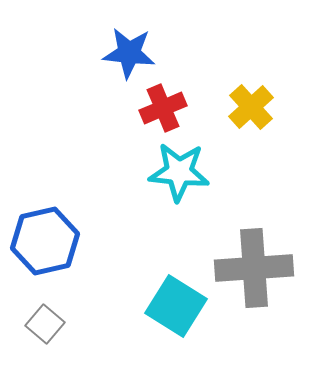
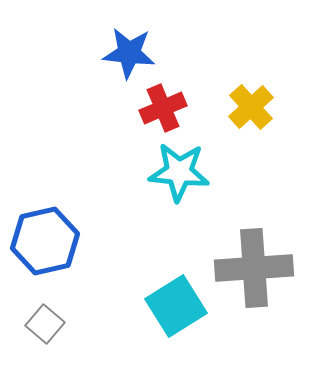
cyan square: rotated 26 degrees clockwise
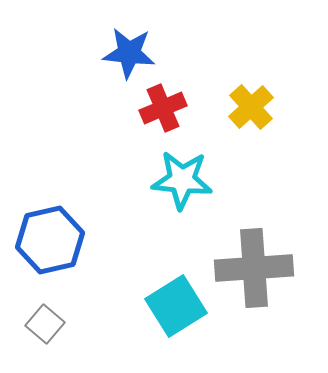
cyan star: moved 3 px right, 8 px down
blue hexagon: moved 5 px right, 1 px up
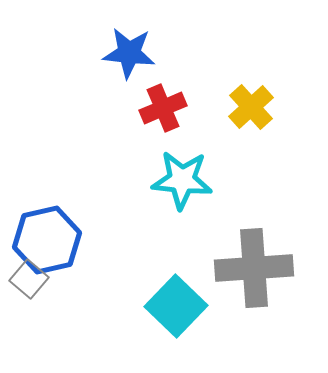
blue hexagon: moved 3 px left
cyan square: rotated 14 degrees counterclockwise
gray square: moved 16 px left, 45 px up
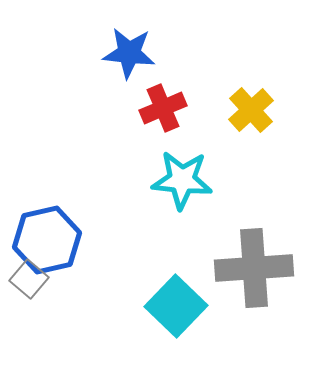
yellow cross: moved 3 px down
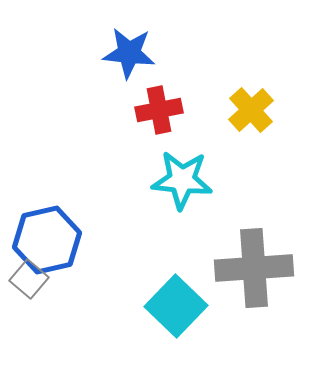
red cross: moved 4 px left, 2 px down; rotated 12 degrees clockwise
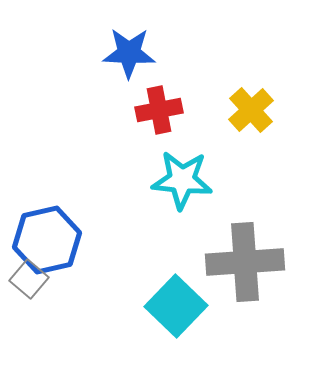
blue star: rotated 4 degrees counterclockwise
gray cross: moved 9 px left, 6 px up
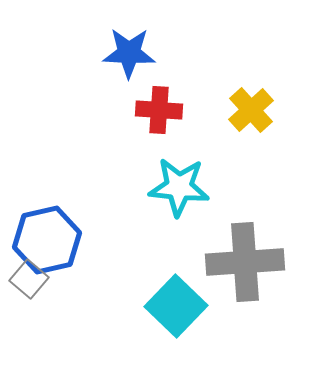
red cross: rotated 15 degrees clockwise
cyan star: moved 3 px left, 7 px down
